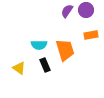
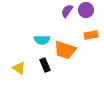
cyan semicircle: moved 3 px right, 5 px up
orange trapezoid: rotated 125 degrees clockwise
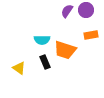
black rectangle: moved 3 px up
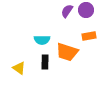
orange rectangle: moved 2 px left, 1 px down
orange trapezoid: moved 2 px right, 2 px down
black rectangle: rotated 24 degrees clockwise
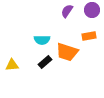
purple circle: moved 6 px right
black rectangle: rotated 48 degrees clockwise
yellow triangle: moved 7 px left, 3 px up; rotated 40 degrees counterclockwise
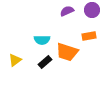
purple semicircle: rotated 32 degrees clockwise
yellow triangle: moved 3 px right, 5 px up; rotated 32 degrees counterclockwise
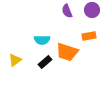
purple semicircle: rotated 88 degrees counterclockwise
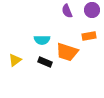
black rectangle: rotated 64 degrees clockwise
